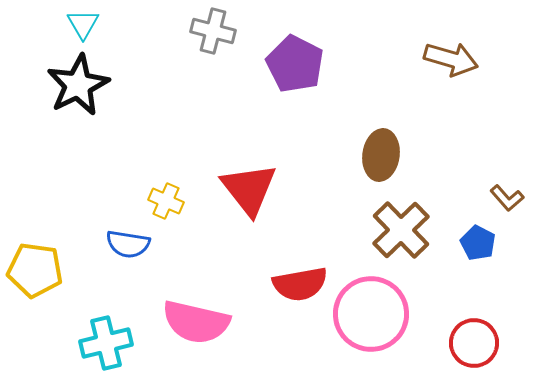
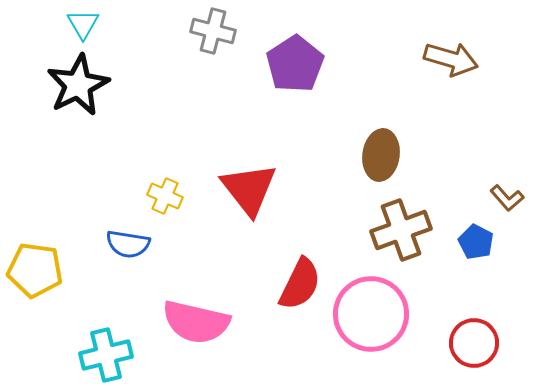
purple pentagon: rotated 12 degrees clockwise
yellow cross: moved 1 px left, 5 px up
brown cross: rotated 24 degrees clockwise
blue pentagon: moved 2 px left, 1 px up
red semicircle: rotated 54 degrees counterclockwise
cyan cross: moved 12 px down
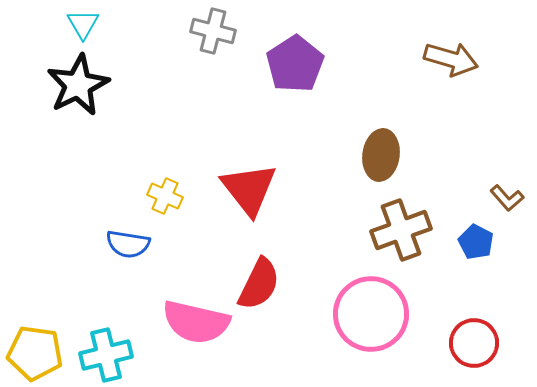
yellow pentagon: moved 83 px down
red semicircle: moved 41 px left
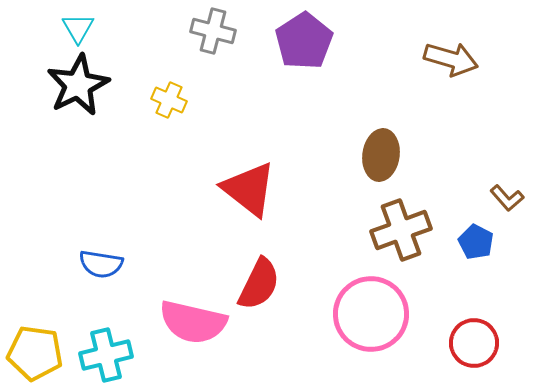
cyan triangle: moved 5 px left, 4 px down
purple pentagon: moved 9 px right, 23 px up
red triangle: rotated 14 degrees counterclockwise
yellow cross: moved 4 px right, 96 px up
blue semicircle: moved 27 px left, 20 px down
pink semicircle: moved 3 px left
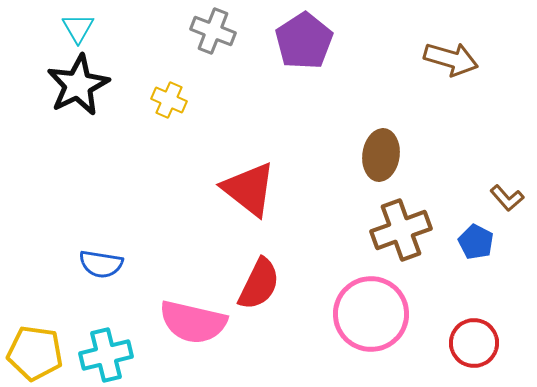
gray cross: rotated 6 degrees clockwise
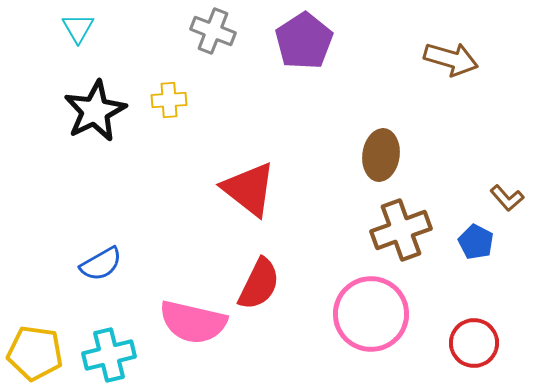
black star: moved 17 px right, 26 px down
yellow cross: rotated 28 degrees counterclockwise
blue semicircle: rotated 39 degrees counterclockwise
cyan cross: moved 3 px right
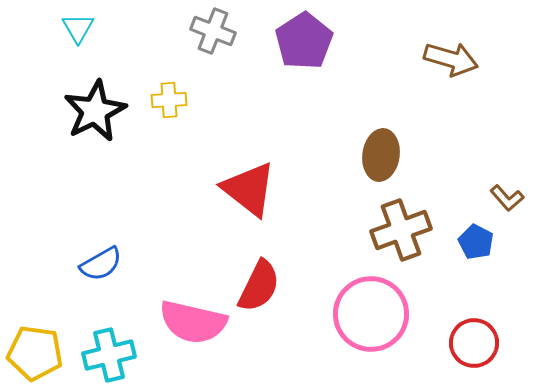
red semicircle: moved 2 px down
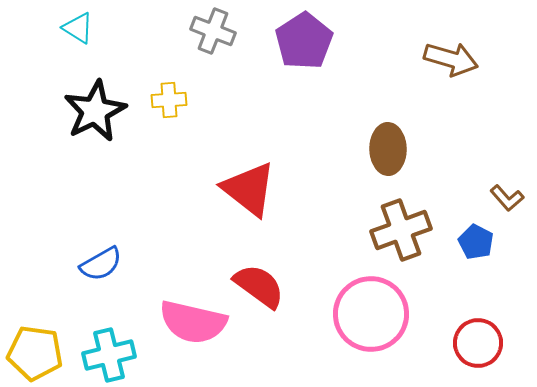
cyan triangle: rotated 28 degrees counterclockwise
brown ellipse: moved 7 px right, 6 px up; rotated 9 degrees counterclockwise
red semicircle: rotated 80 degrees counterclockwise
red circle: moved 4 px right
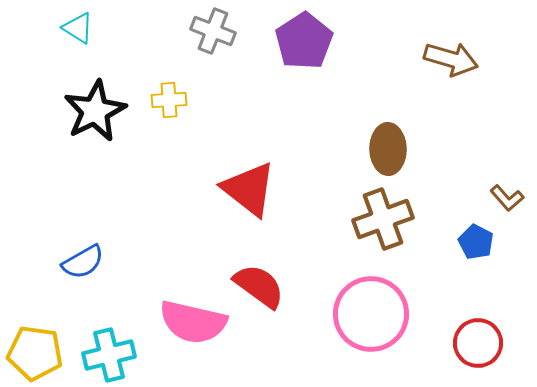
brown cross: moved 18 px left, 11 px up
blue semicircle: moved 18 px left, 2 px up
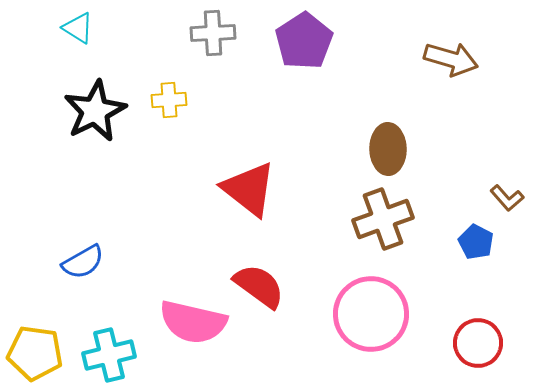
gray cross: moved 2 px down; rotated 24 degrees counterclockwise
